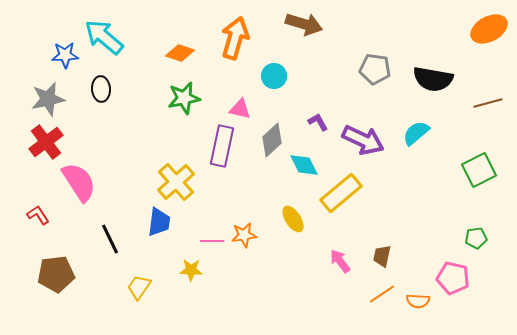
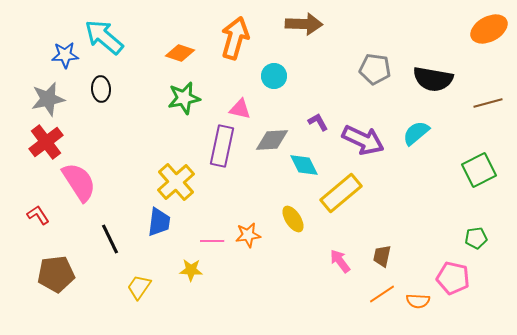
brown arrow: rotated 15 degrees counterclockwise
gray diamond: rotated 40 degrees clockwise
orange star: moved 4 px right
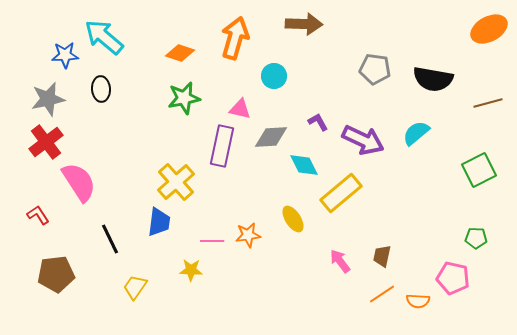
gray diamond: moved 1 px left, 3 px up
green pentagon: rotated 10 degrees clockwise
yellow trapezoid: moved 4 px left
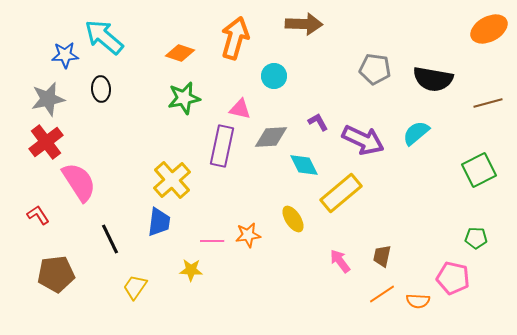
yellow cross: moved 4 px left, 2 px up
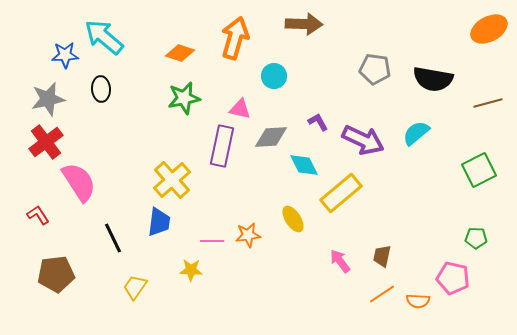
black line: moved 3 px right, 1 px up
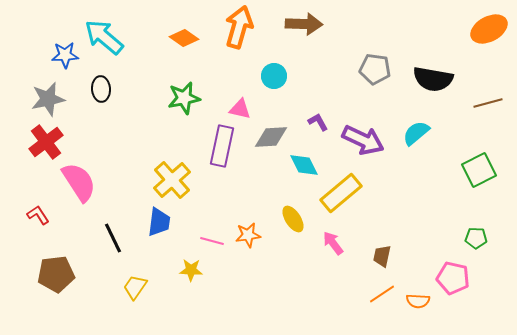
orange arrow: moved 4 px right, 11 px up
orange diamond: moved 4 px right, 15 px up; rotated 16 degrees clockwise
pink line: rotated 15 degrees clockwise
pink arrow: moved 7 px left, 18 px up
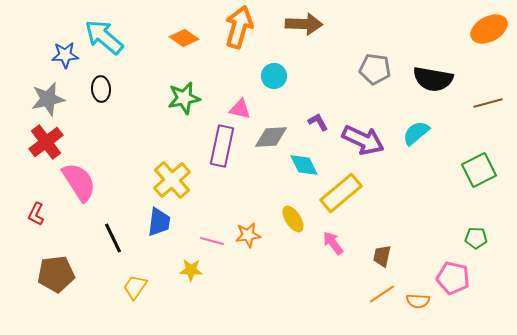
red L-shape: moved 2 px left, 1 px up; rotated 120 degrees counterclockwise
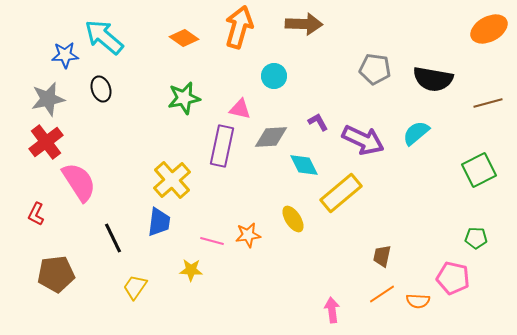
black ellipse: rotated 15 degrees counterclockwise
pink arrow: moved 1 px left, 67 px down; rotated 30 degrees clockwise
